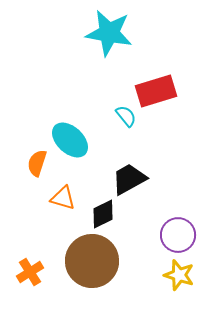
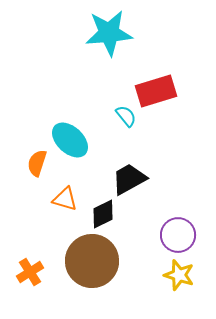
cyan star: rotated 15 degrees counterclockwise
orange triangle: moved 2 px right, 1 px down
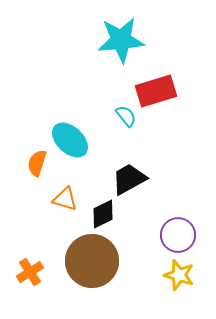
cyan star: moved 12 px right, 7 px down
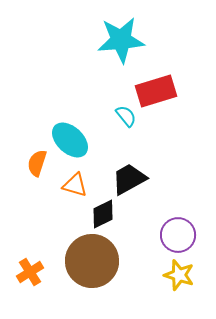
orange triangle: moved 10 px right, 14 px up
